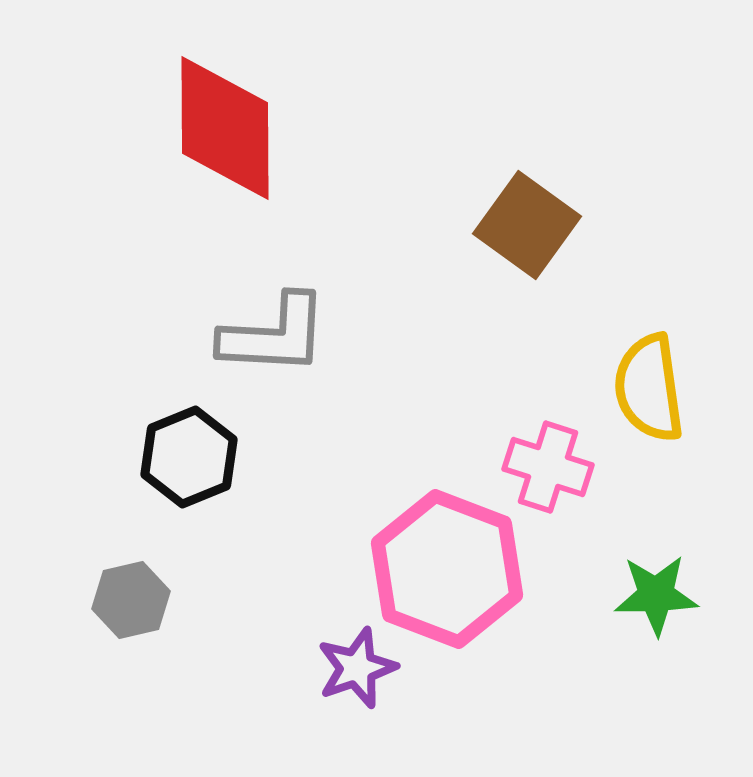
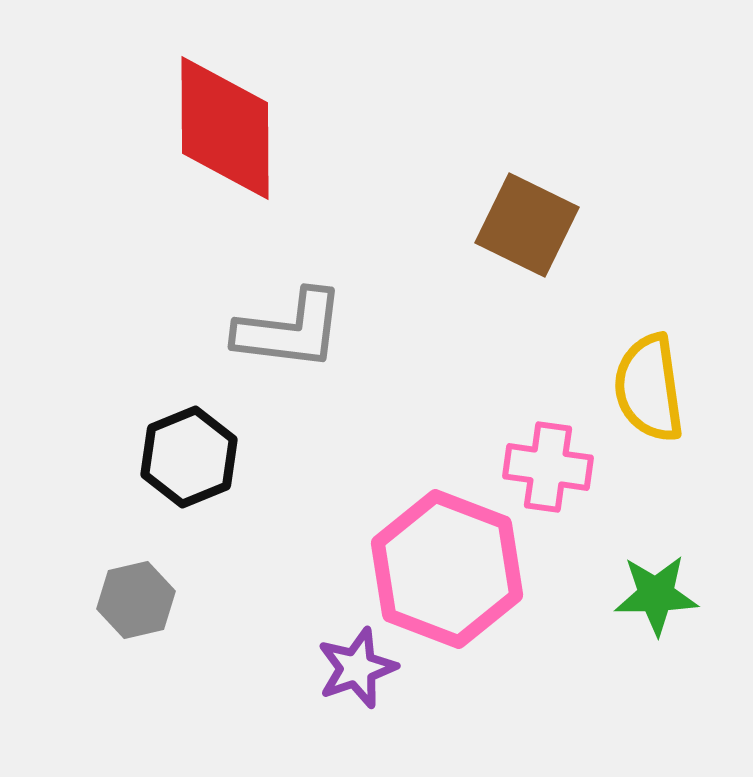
brown square: rotated 10 degrees counterclockwise
gray L-shape: moved 16 px right, 5 px up; rotated 4 degrees clockwise
pink cross: rotated 10 degrees counterclockwise
gray hexagon: moved 5 px right
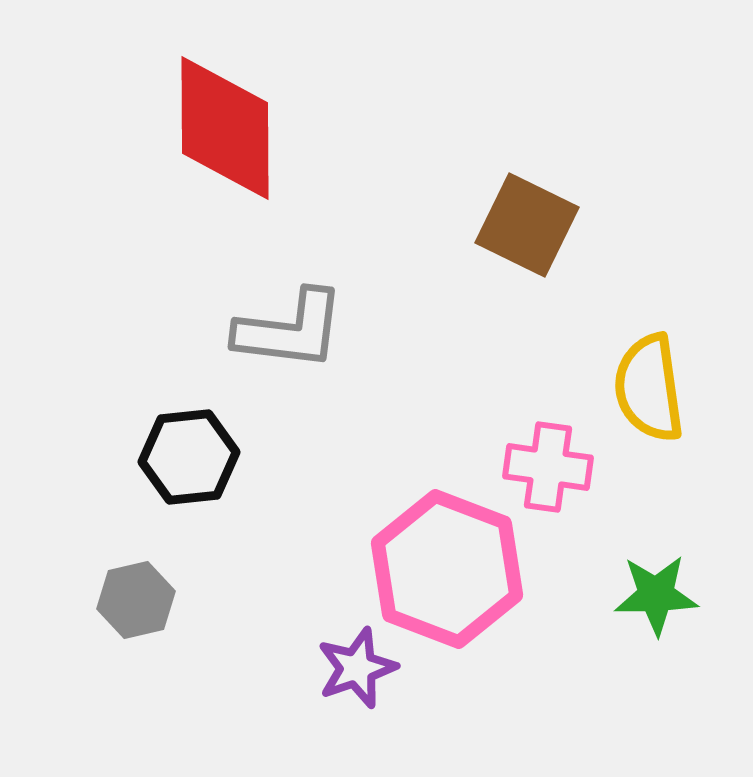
black hexagon: rotated 16 degrees clockwise
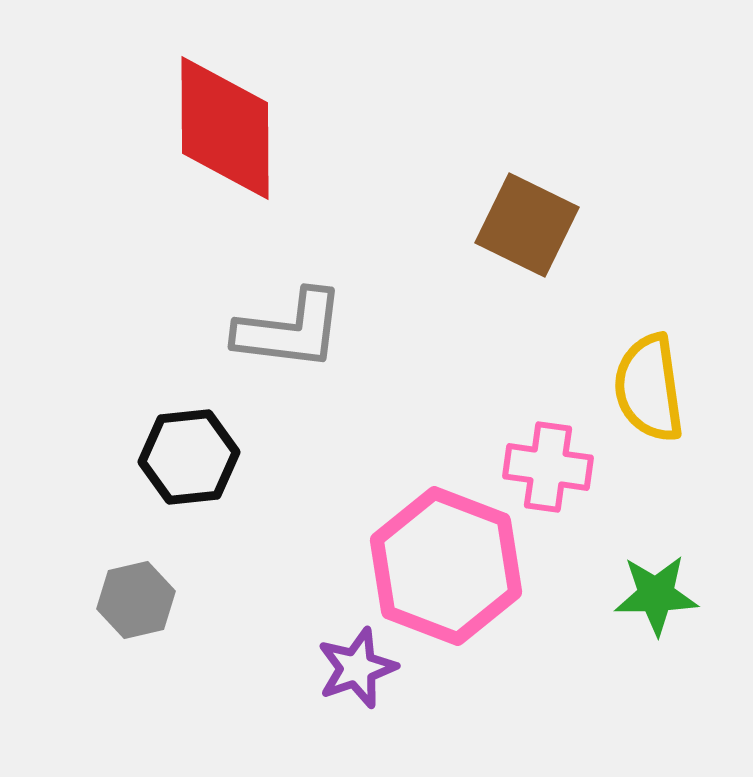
pink hexagon: moved 1 px left, 3 px up
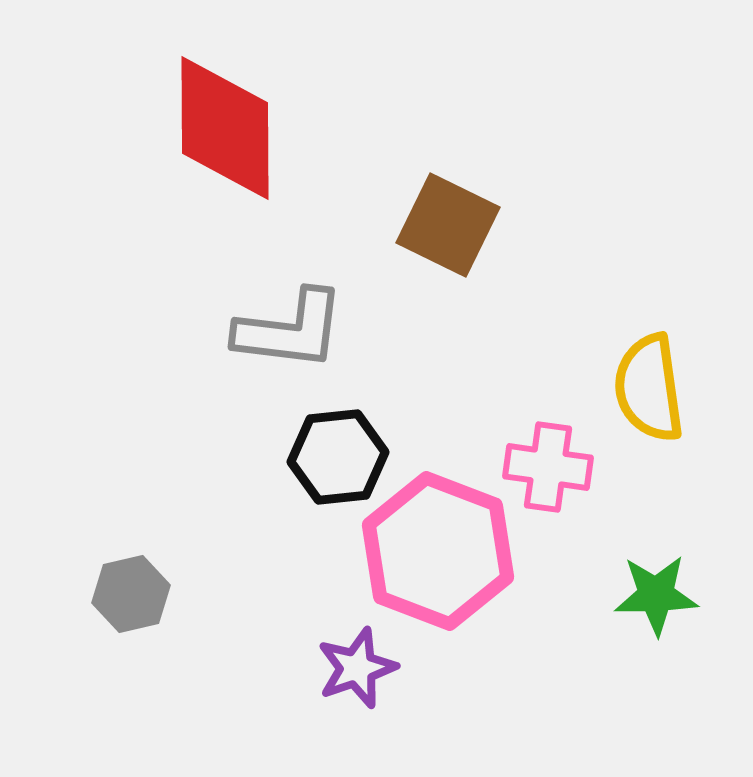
brown square: moved 79 px left
black hexagon: moved 149 px right
pink hexagon: moved 8 px left, 15 px up
gray hexagon: moved 5 px left, 6 px up
